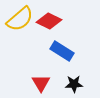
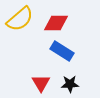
red diamond: moved 7 px right, 2 px down; rotated 25 degrees counterclockwise
black star: moved 4 px left
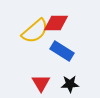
yellow semicircle: moved 15 px right, 12 px down
